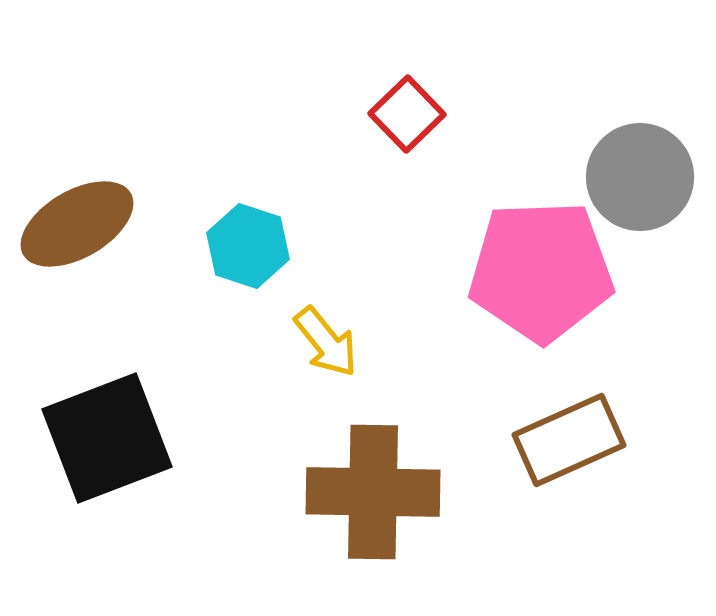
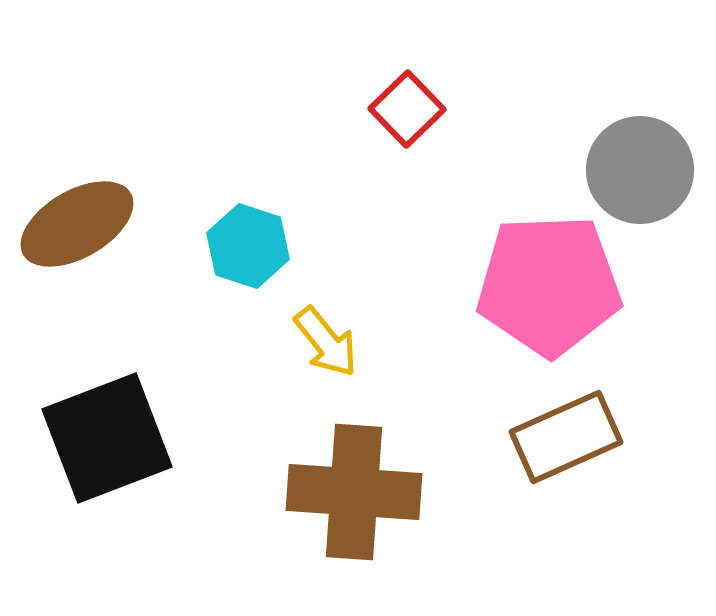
red square: moved 5 px up
gray circle: moved 7 px up
pink pentagon: moved 8 px right, 14 px down
brown rectangle: moved 3 px left, 3 px up
brown cross: moved 19 px left; rotated 3 degrees clockwise
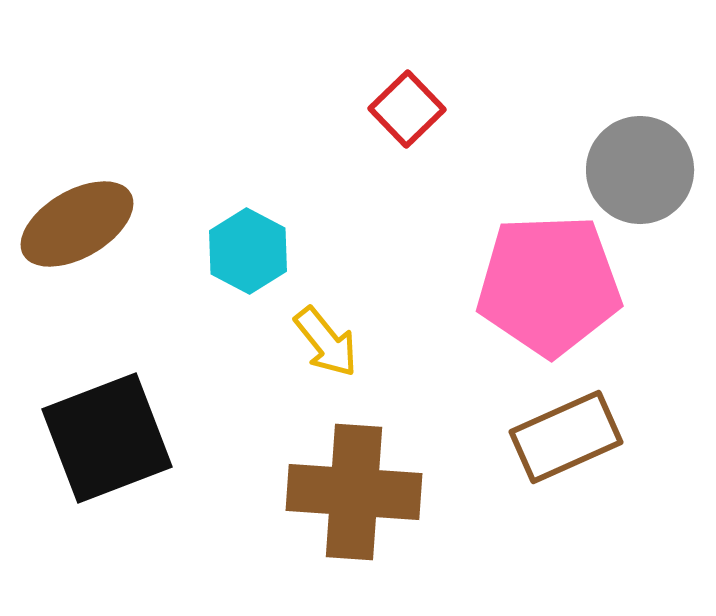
cyan hexagon: moved 5 px down; rotated 10 degrees clockwise
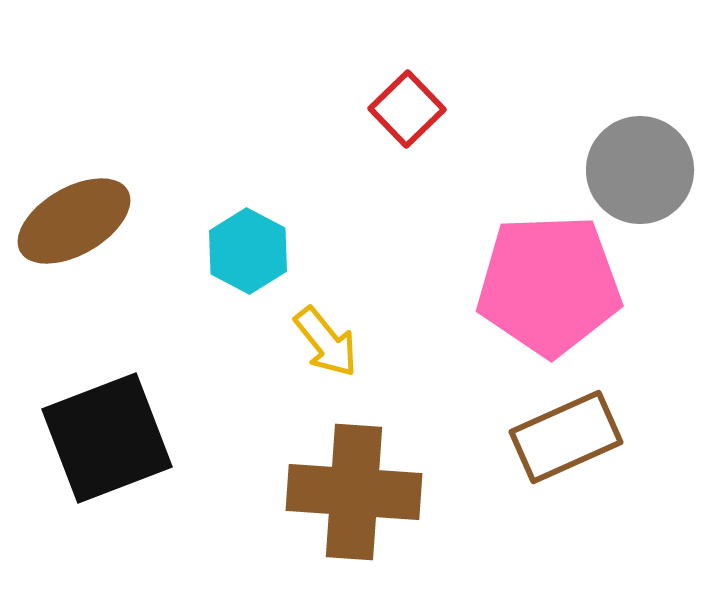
brown ellipse: moved 3 px left, 3 px up
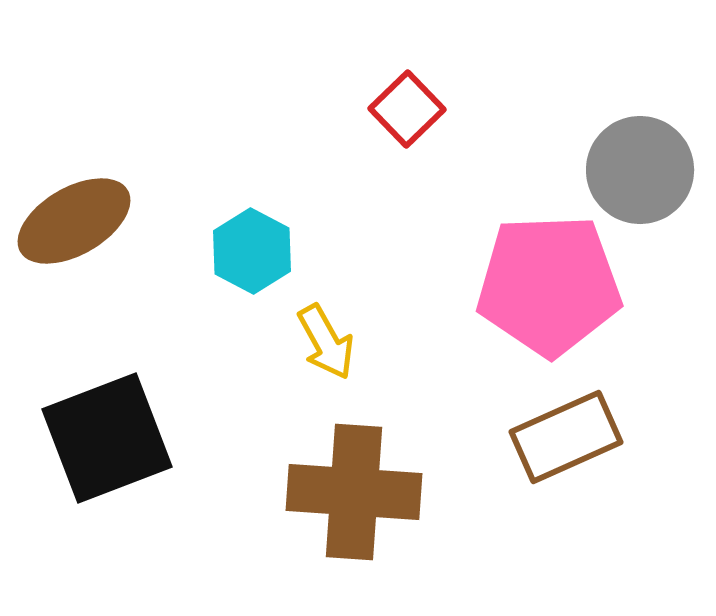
cyan hexagon: moved 4 px right
yellow arrow: rotated 10 degrees clockwise
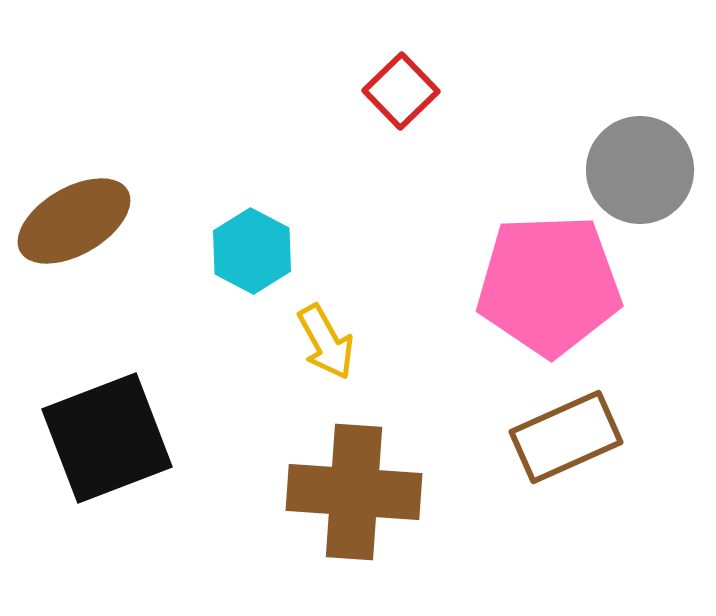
red square: moved 6 px left, 18 px up
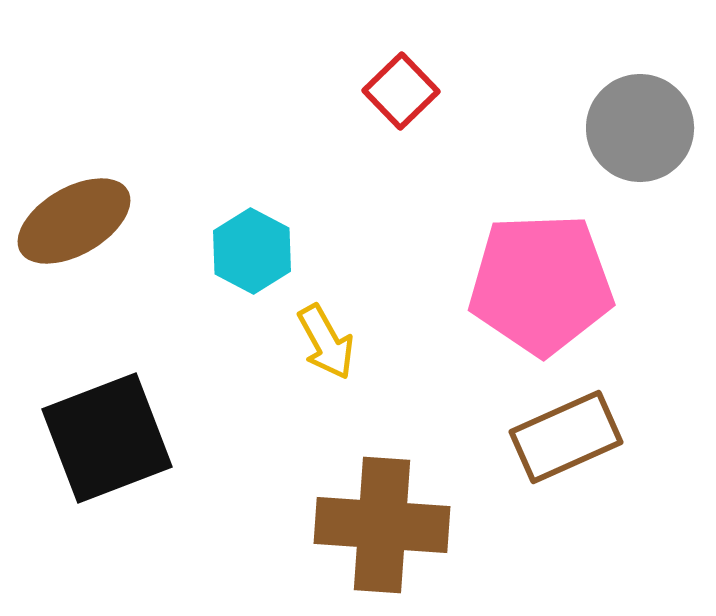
gray circle: moved 42 px up
pink pentagon: moved 8 px left, 1 px up
brown cross: moved 28 px right, 33 px down
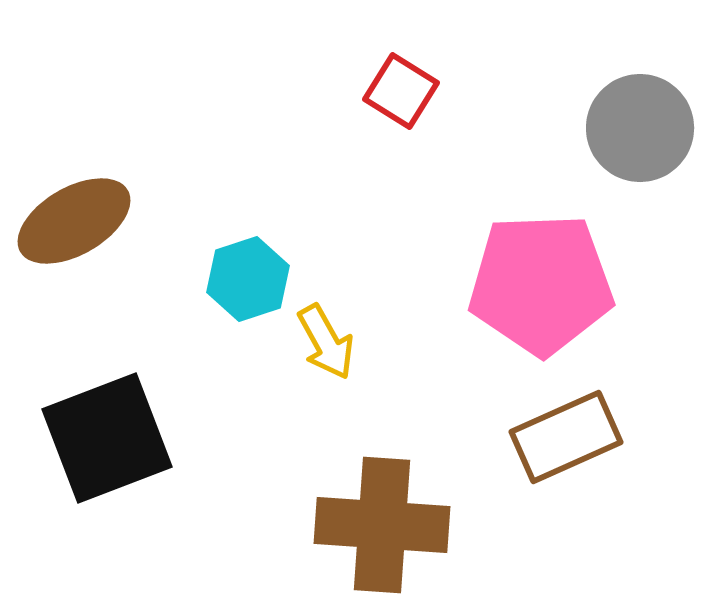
red square: rotated 14 degrees counterclockwise
cyan hexagon: moved 4 px left, 28 px down; rotated 14 degrees clockwise
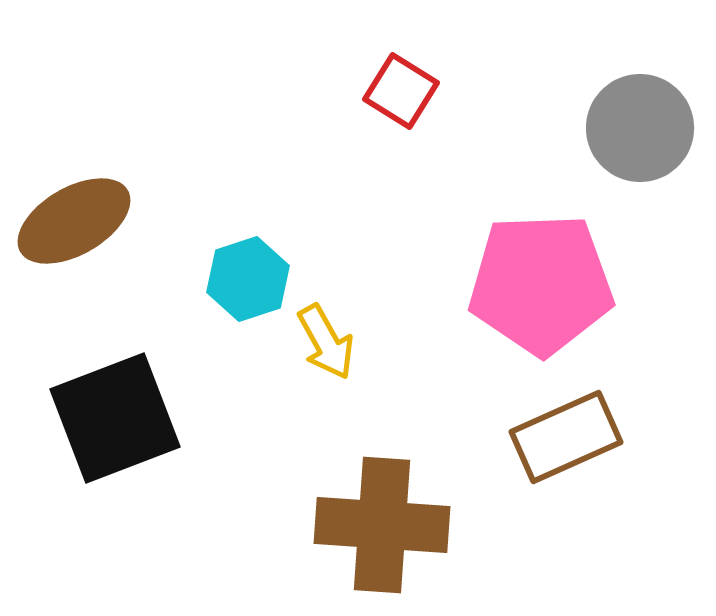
black square: moved 8 px right, 20 px up
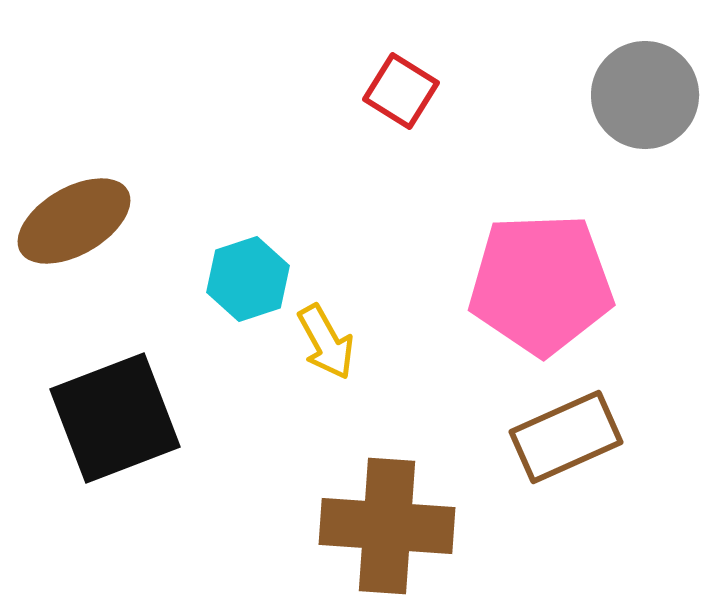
gray circle: moved 5 px right, 33 px up
brown cross: moved 5 px right, 1 px down
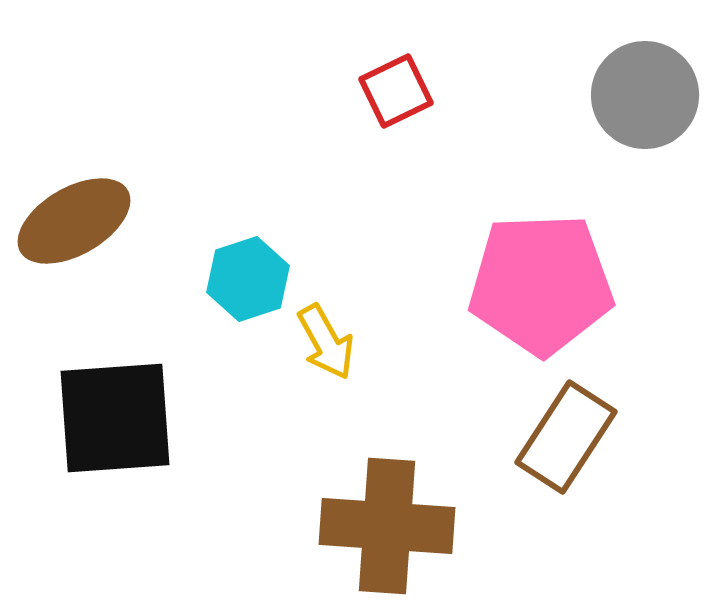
red square: moved 5 px left; rotated 32 degrees clockwise
black square: rotated 17 degrees clockwise
brown rectangle: rotated 33 degrees counterclockwise
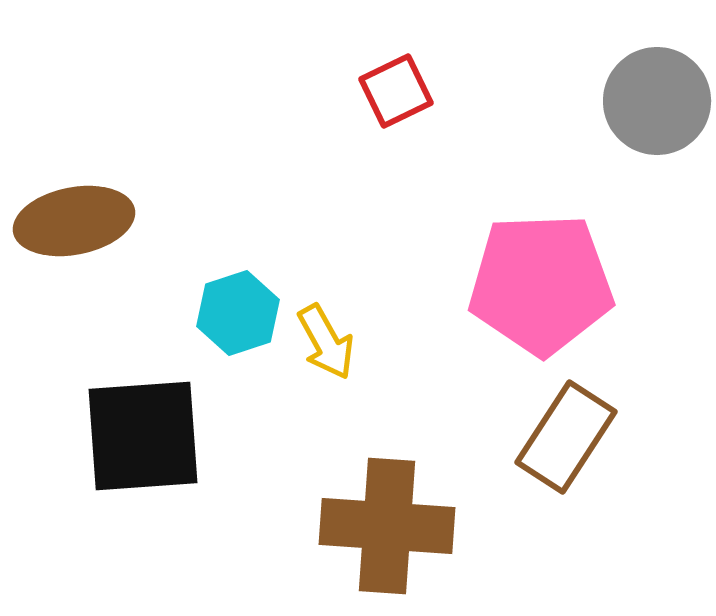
gray circle: moved 12 px right, 6 px down
brown ellipse: rotated 19 degrees clockwise
cyan hexagon: moved 10 px left, 34 px down
black square: moved 28 px right, 18 px down
